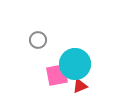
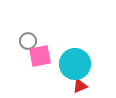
gray circle: moved 10 px left, 1 px down
pink square: moved 17 px left, 19 px up
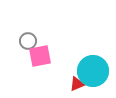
cyan circle: moved 18 px right, 7 px down
red triangle: moved 3 px left, 2 px up
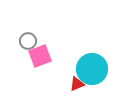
pink square: rotated 10 degrees counterclockwise
cyan circle: moved 1 px left, 2 px up
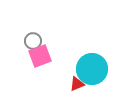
gray circle: moved 5 px right
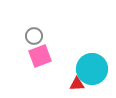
gray circle: moved 1 px right, 5 px up
red triangle: rotated 21 degrees clockwise
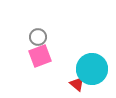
gray circle: moved 4 px right, 1 px down
red triangle: rotated 42 degrees clockwise
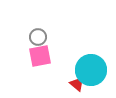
pink square: rotated 10 degrees clockwise
cyan circle: moved 1 px left, 1 px down
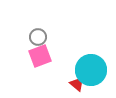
pink square: rotated 10 degrees counterclockwise
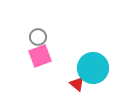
cyan circle: moved 2 px right, 2 px up
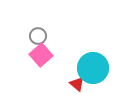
gray circle: moved 1 px up
pink square: moved 1 px right, 1 px up; rotated 20 degrees counterclockwise
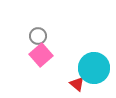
cyan circle: moved 1 px right
